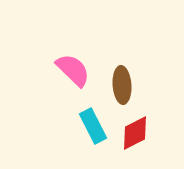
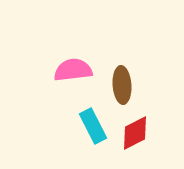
pink semicircle: rotated 51 degrees counterclockwise
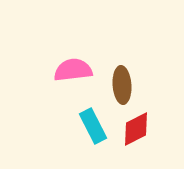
red diamond: moved 1 px right, 4 px up
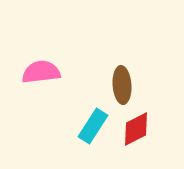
pink semicircle: moved 32 px left, 2 px down
cyan rectangle: rotated 60 degrees clockwise
